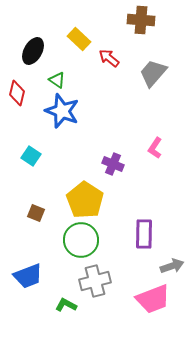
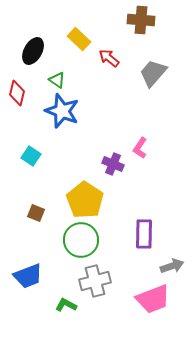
pink L-shape: moved 15 px left
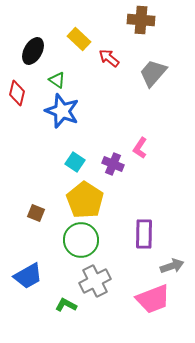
cyan square: moved 44 px right, 6 px down
blue trapezoid: rotated 8 degrees counterclockwise
gray cross: rotated 12 degrees counterclockwise
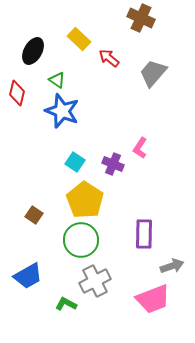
brown cross: moved 2 px up; rotated 20 degrees clockwise
brown square: moved 2 px left, 2 px down; rotated 12 degrees clockwise
green L-shape: moved 1 px up
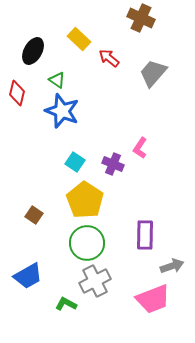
purple rectangle: moved 1 px right, 1 px down
green circle: moved 6 px right, 3 px down
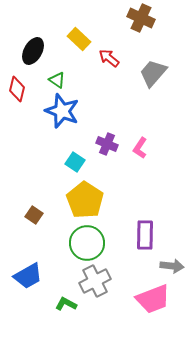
red diamond: moved 4 px up
purple cross: moved 6 px left, 20 px up
gray arrow: rotated 25 degrees clockwise
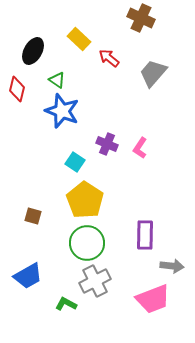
brown square: moved 1 px left, 1 px down; rotated 18 degrees counterclockwise
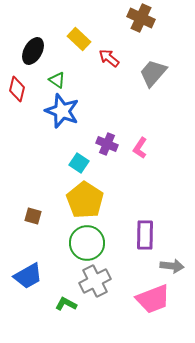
cyan square: moved 4 px right, 1 px down
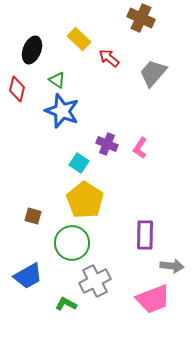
black ellipse: moved 1 px left, 1 px up; rotated 8 degrees counterclockwise
green circle: moved 15 px left
